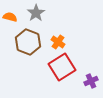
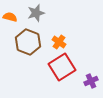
gray star: rotated 18 degrees clockwise
orange cross: moved 1 px right
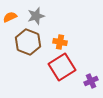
gray star: moved 3 px down
orange semicircle: rotated 40 degrees counterclockwise
orange cross: moved 1 px right; rotated 24 degrees counterclockwise
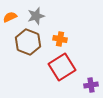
orange cross: moved 3 px up
purple cross: moved 4 px down; rotated 16 degrees clockwise
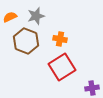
brown hexagon: moved 2 px left, 1 px up
purple cross: moved 1 px right, 3 px down
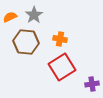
gray star: moved 2 px left, 1 px up; rotated 18 degrees counterclockwise
brown hexagon: moved 1 px down; rotated 15 degrees counterclockwise
purple cross: moved 4 px up
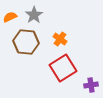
orange cross: rotated 24 degrees clockwise
red square: moved 1 px right, 1 px down
purple cross: moved 1 px left, 1 px down
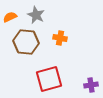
gray star: moved 2 px right; rotated 12 degrees counterclockwise
orange cross: moved 1 px up; rotated 24 degrees counterclockwise
red square: moved 14 px left, 11 px down; rotated 16 degrees clockwise
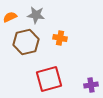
gray star: rotated 18 degrees counterclockwise
brown hexagon: rotated 20 degrees counterclockwise
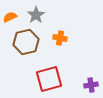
gray star: rotated 30 degrees clockwise
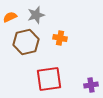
gray star: rotated 18 degrees clockwise
red square: rotated 8 degrees clockwise
